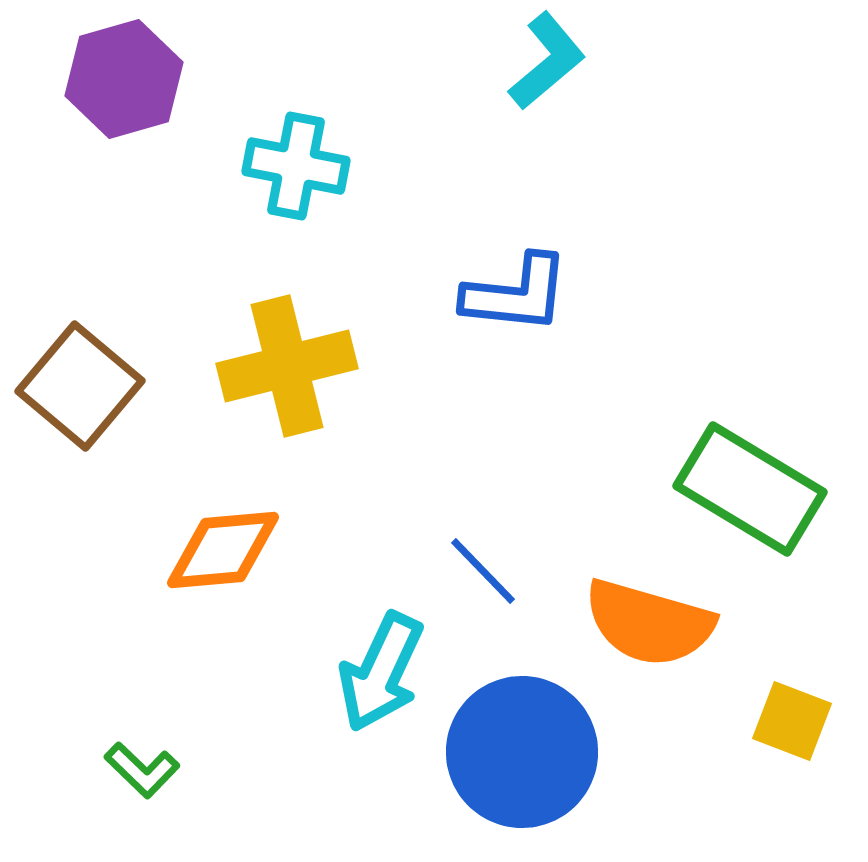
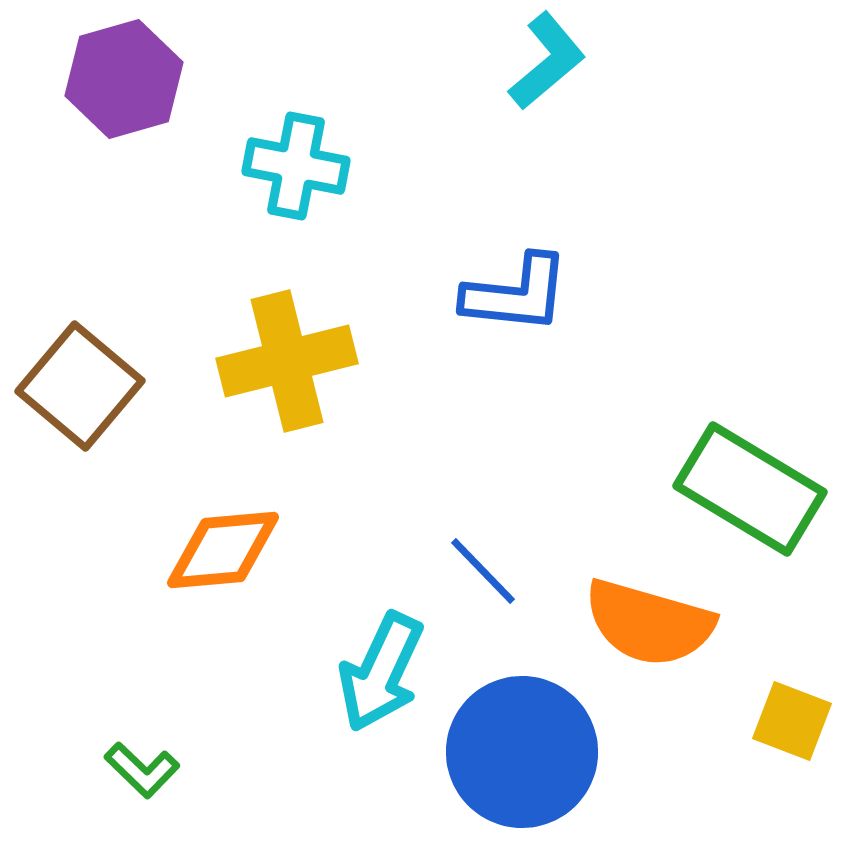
yellow cross: moved 5 px up
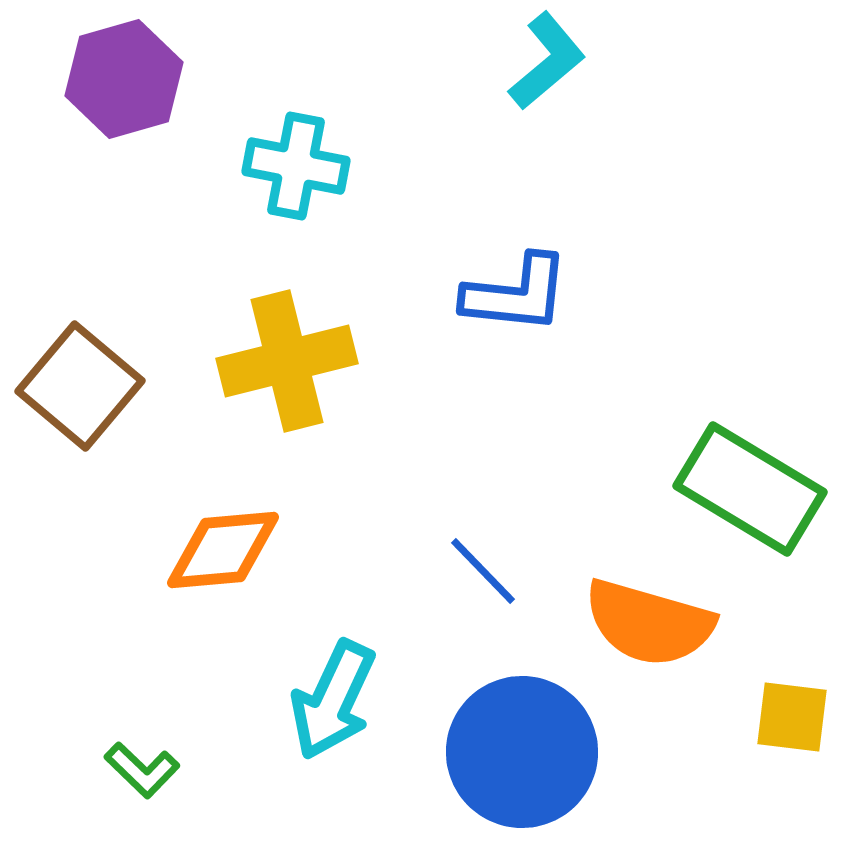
cyan arrow: moved 48 px left, 28 px down
yellow square: moved 4 px up; rotated 14 degrees counterclockwise
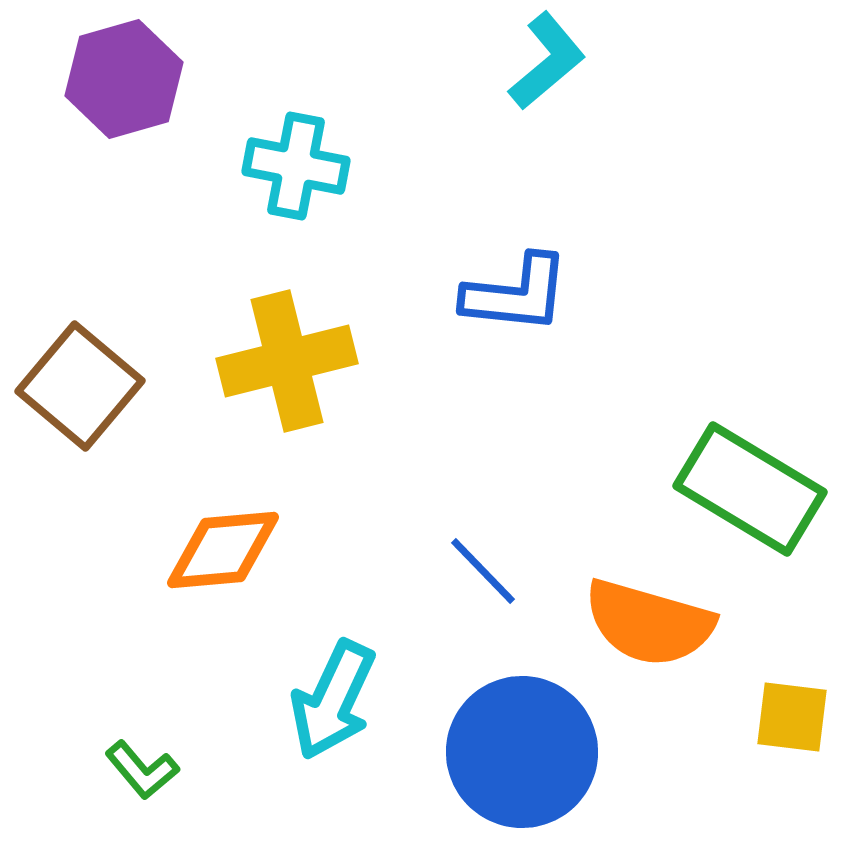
green L-shape: rotated 6 degrees clockwise
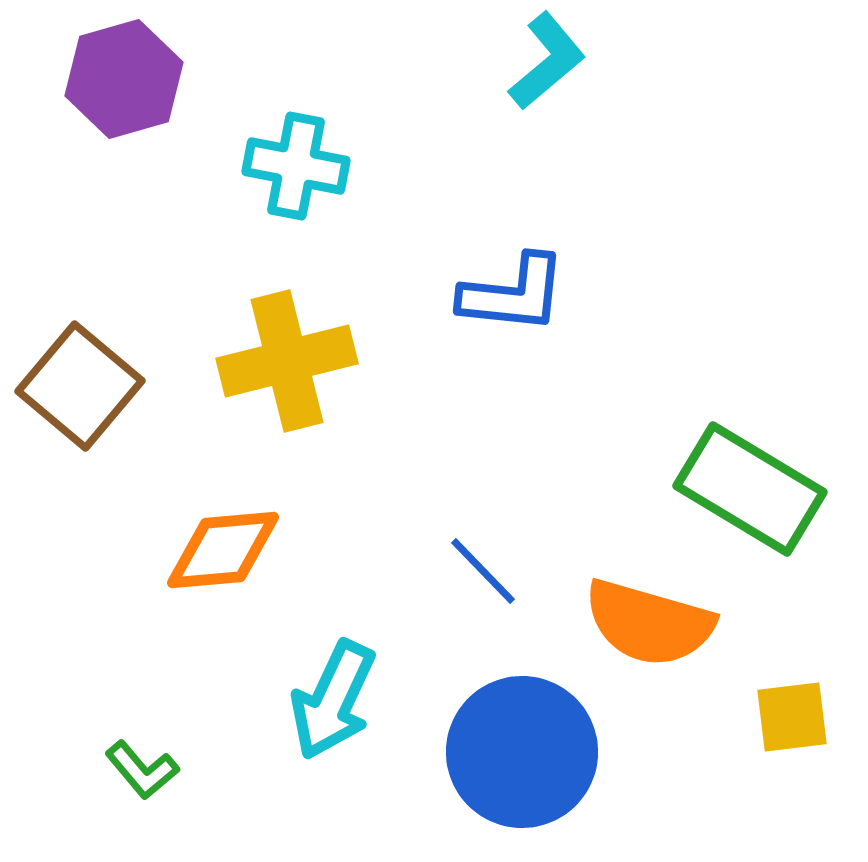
blue L-shape: moved 3 px left
yellow square: rotated 14 degrees counterclockwise
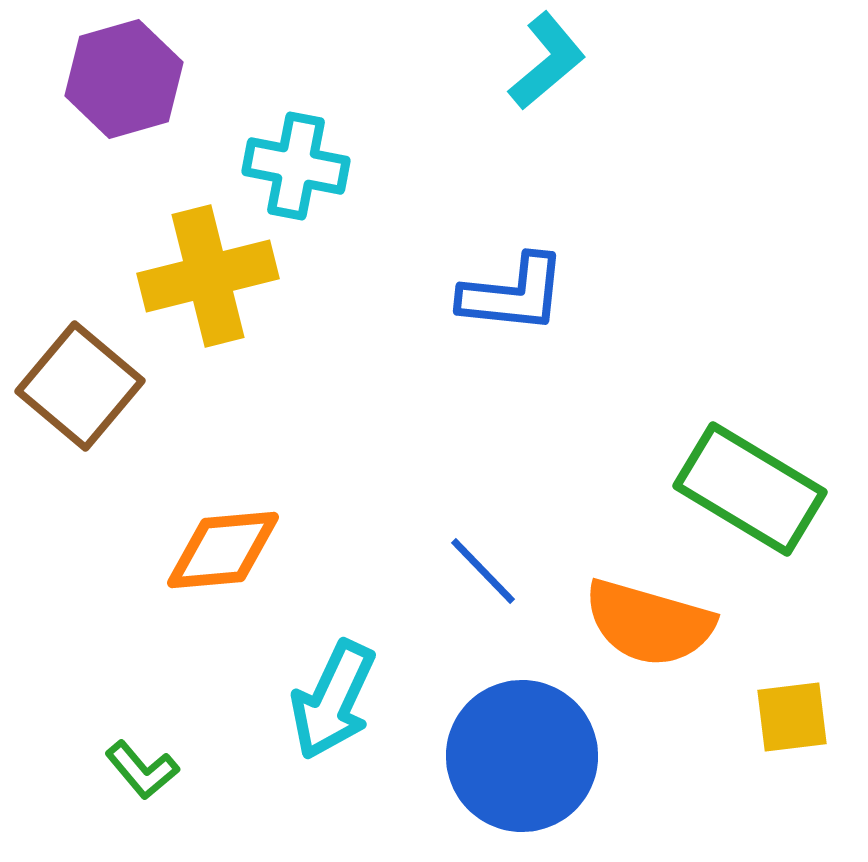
yellow cross: moved 79 px left, 85 px up
blue circle: moved 4 px down
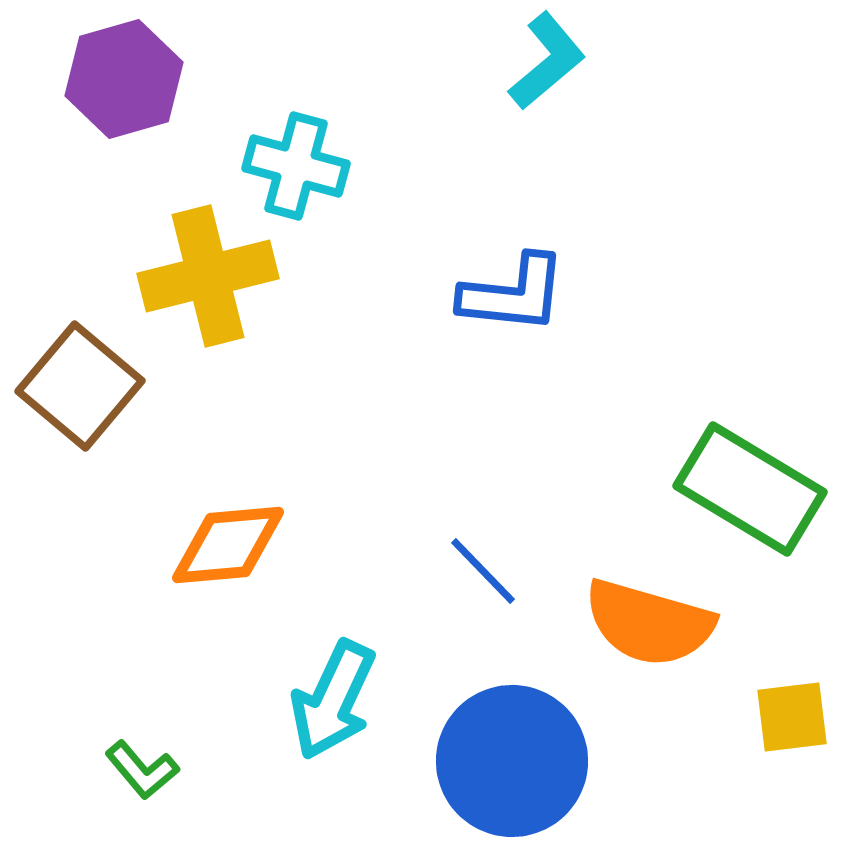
cyan cross: rotated 4 degrees clockwise
orange diamond: moved 5 px right, 5 px up
blue circle: moved 10 px left, 5 px down
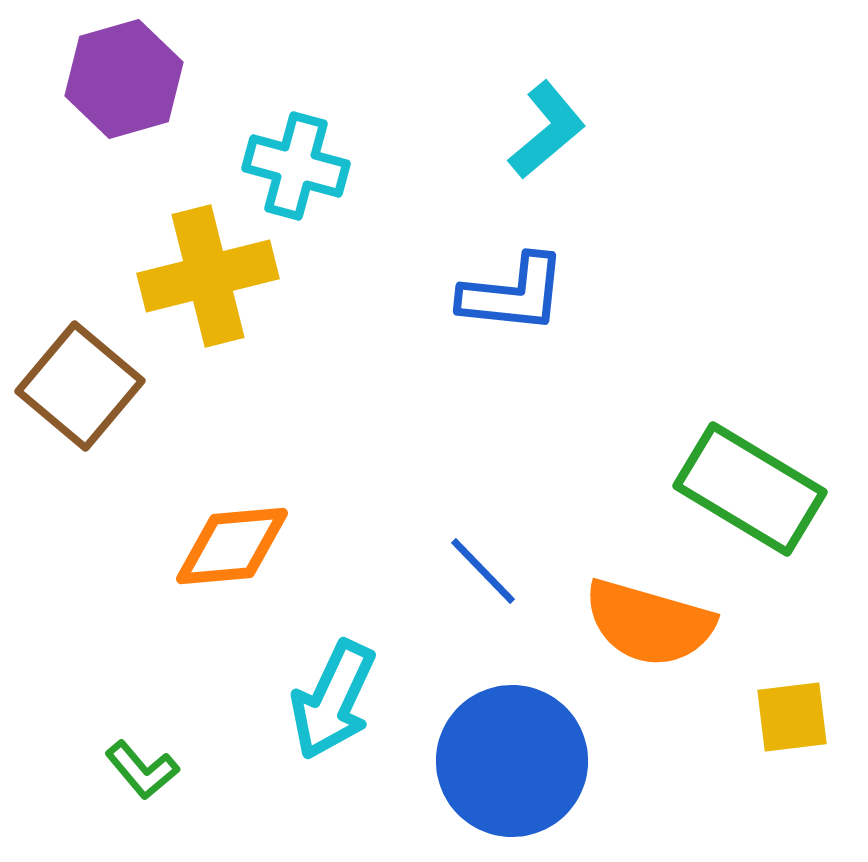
cyan L-shape: moved 69 px down
orange diamond: moved 4 px right, 1 px down
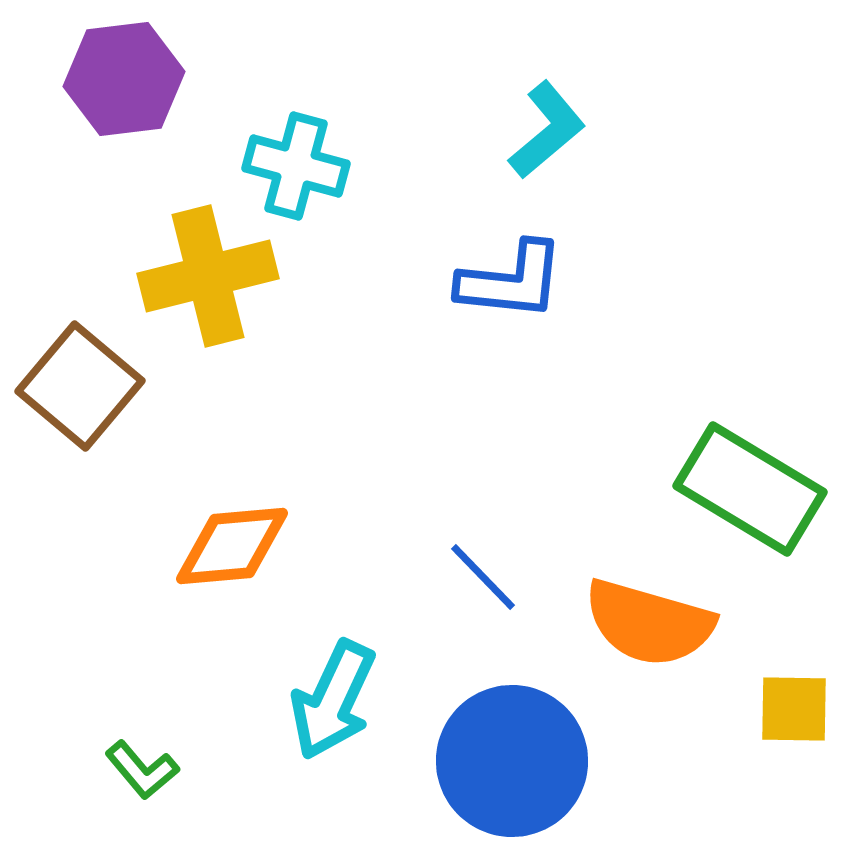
purple hexagon: rotated 9 degrees clockwise
blue L-shape: moved 2 px left, 13 px up
blue line: moved 6 px down
yellow square: moved 2 px right, 8 px up; rotated 8 degrees clockwise
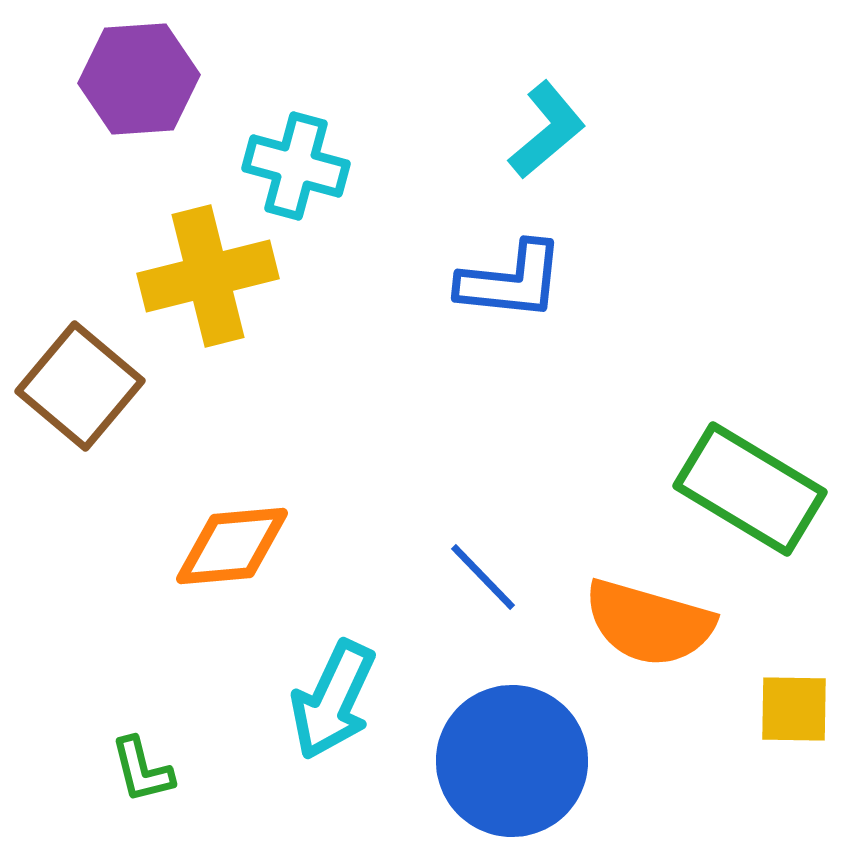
purple hexagon: moved 15 px right; rotated 3 degrees clockwise
green L-shape: rotated 26 degrees clockwise
